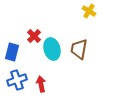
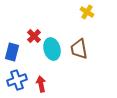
yellow cross: moved 2 px left, 1 px down
brown trapezoid: rotated 20 degrees counterclockwise
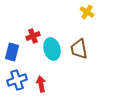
red cross: moved 1 px left; rotated 24 degrees clockwise
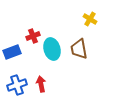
yellow cross: moved 3 px right, 7 px down
blue rectangle: rotated 54 degrees clockwise
blue cross: moved 5 px down
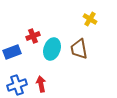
cyan ellipse: rotated 35 degrees clockwise
